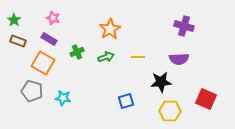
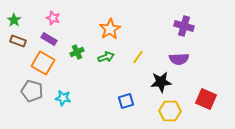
yellow line: rotated 56 degrees counterclockwise
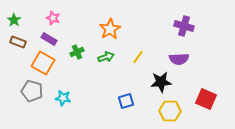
brown rectangle: moved 1 px down
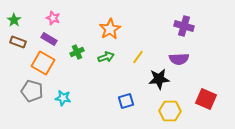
black star: moved 2 px left, 3 px up
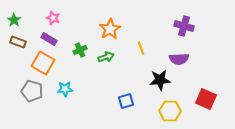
green cross: moved 3 px right, 2 px up
yellow line: moved 3 px right, 9 px up; rotated 56 degrees counterclockwise
black star: moved 1 px right, 1 px down
cyan star: moved 2 px right, 9 px up; rotated 14 degrees counterclockwise
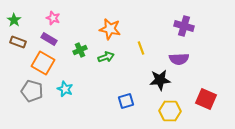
orange star: rotated 30 degrees counterclockwise
cyan star: rotated 28 degrees clockwise
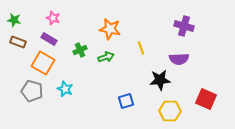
green star: rotated 24 degrees counterclockwise
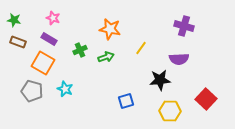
yellow line: rotated 56 degrees clockwise
red square: rotated 20 degrees clockwise
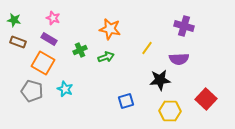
yellow line: moved 6 px right
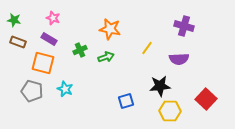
orange square: rotated 15 degrees counterclockwise
black star: moved 6 px down
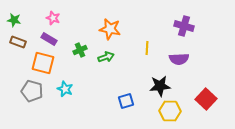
yellow line: rotated 32 degrees counterclockwise
